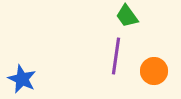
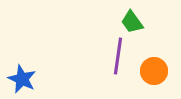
green trapezoid: moved 5 px right, 6 px down
purple line: moved 2 px right
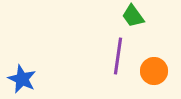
green trapezoid: moved 1 px right, 6 px up
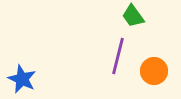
purple line: rotated 6 degrees clockwise
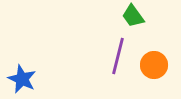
orange circle: moved 6 px up
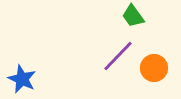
purple line: rotated 30 degrees clockwise
orange circle: moved 3 px down
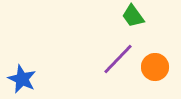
purple line: moved 3 px down
orange circle: moved 1 px right, 1 px up
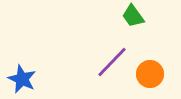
purple line: moved 6 px left, 3 px down
orange circle: moved 5 px left, 7 px down
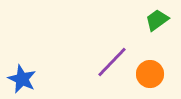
green trapezoid: moved 24 px right, 4 px down; rotated 90 degrees clockwise
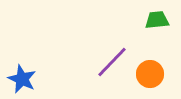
green trapezoid: rotated 30 degrees clockwise
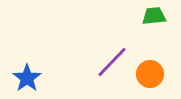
green trapezoid: moved 3 px left, 4 px up
blue star: moved 5 px right, 1 px up; rotated 12 degrees clockwise
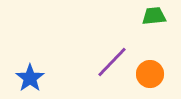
blue star: moved 3 px right
